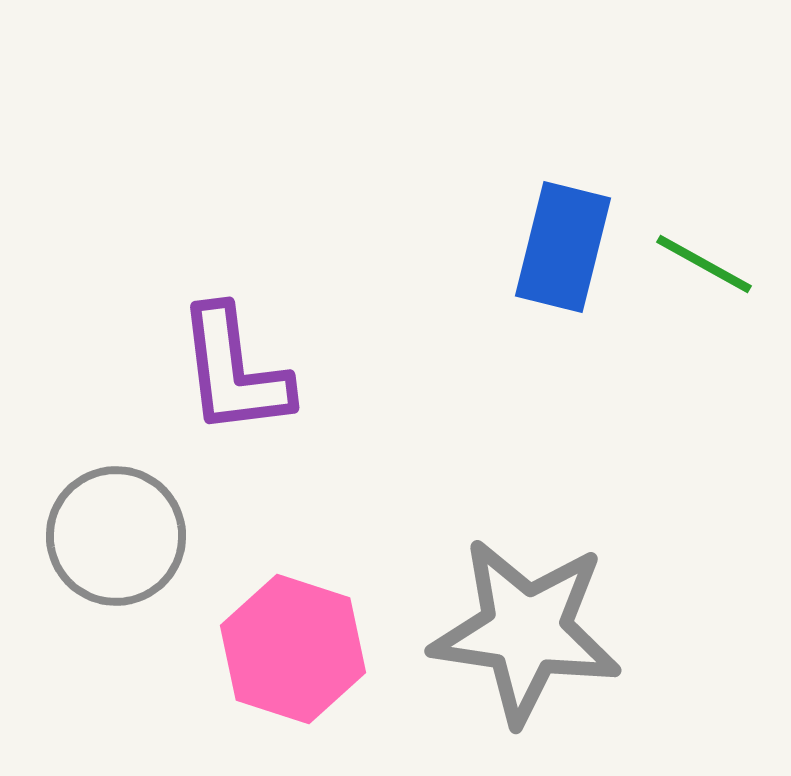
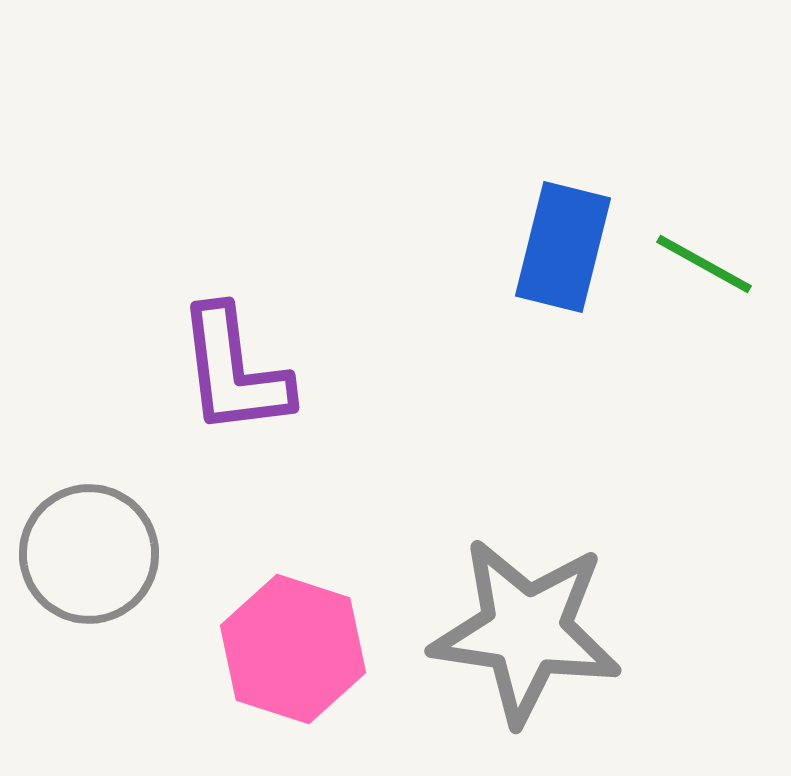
gray circle: moved 27 px left, 18 px down
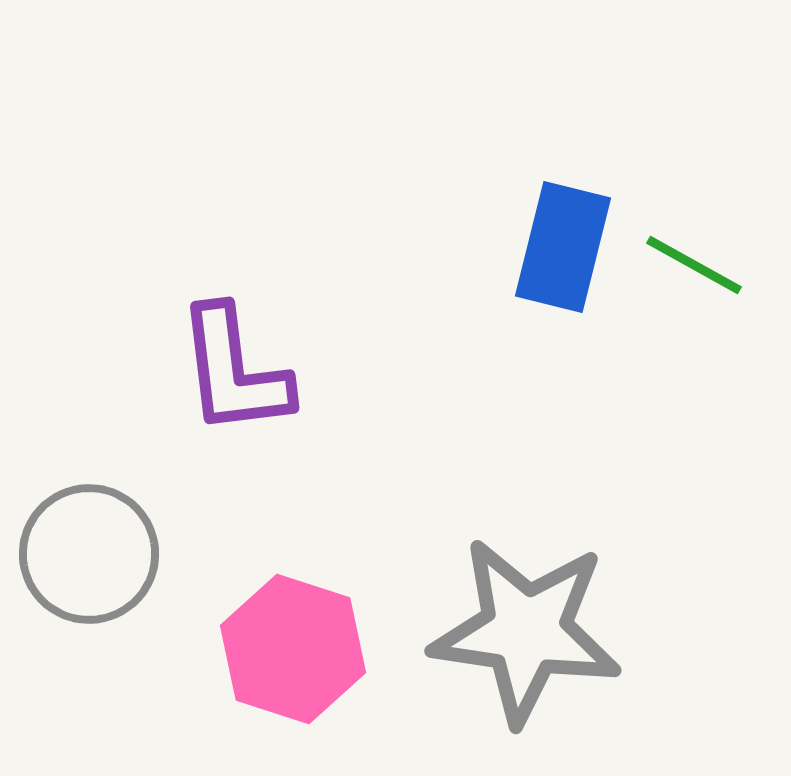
green line: moved 10 px left, 1 px down
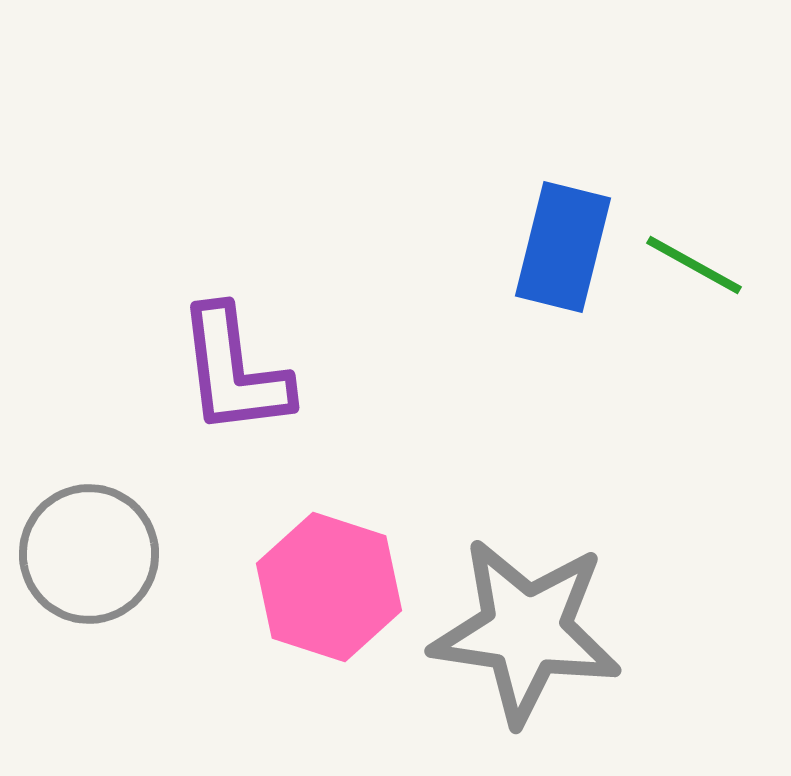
pink hexagon: moved 36 px right, 62 px up
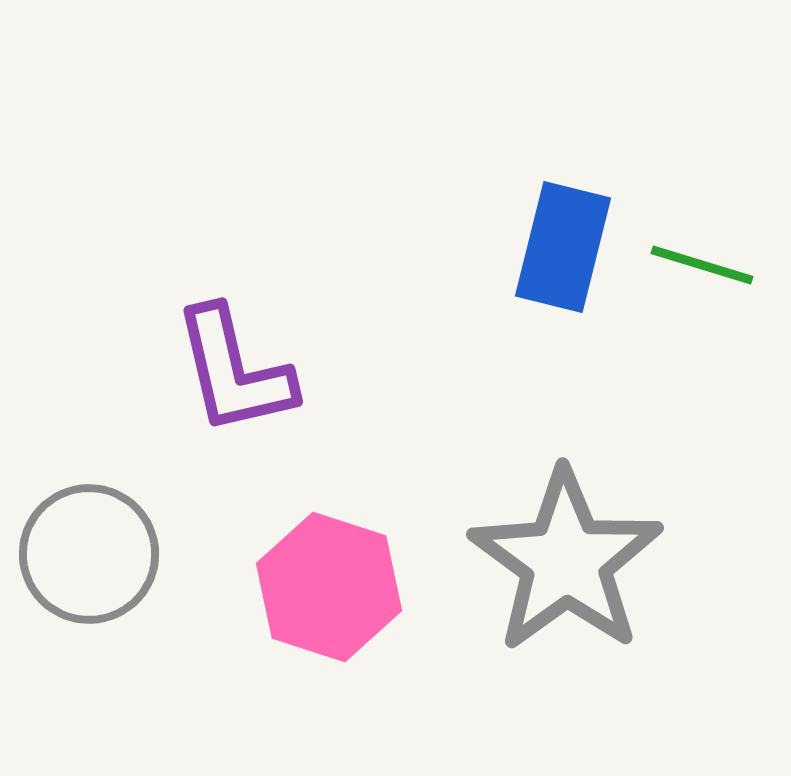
green line: moved 8 px right; rotated 12 degrees counterclockwise
purple L-shape: rotated 6 degrees counterclockwise
gray star: moved 40 px right, 70 px up; rotated 28 degrees clockwise
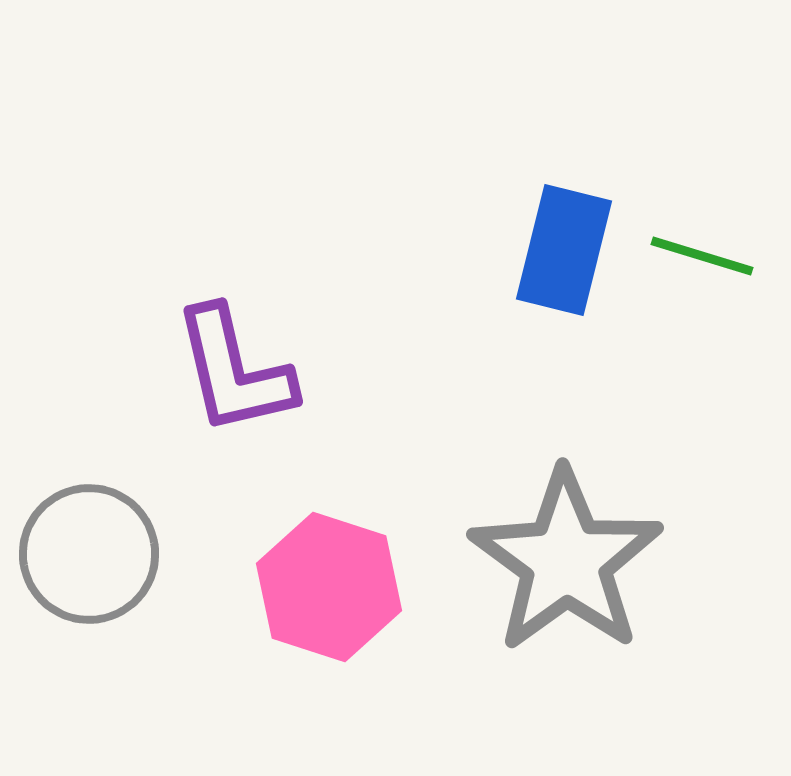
blue rectangle: moved 1 px right, 3 px down
green line: moved 9 px up
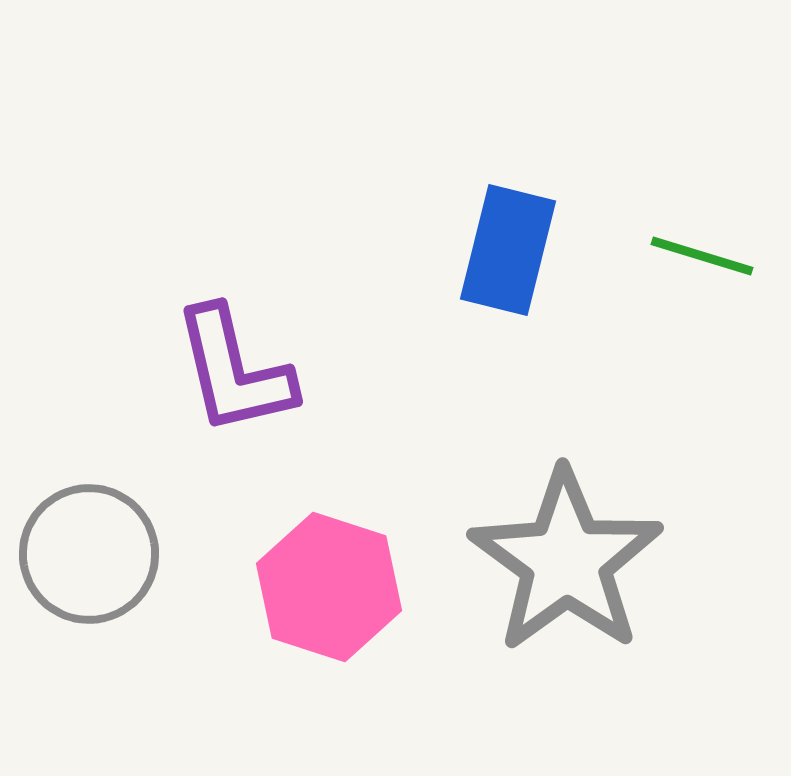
blue rectangle: moved 56 px left
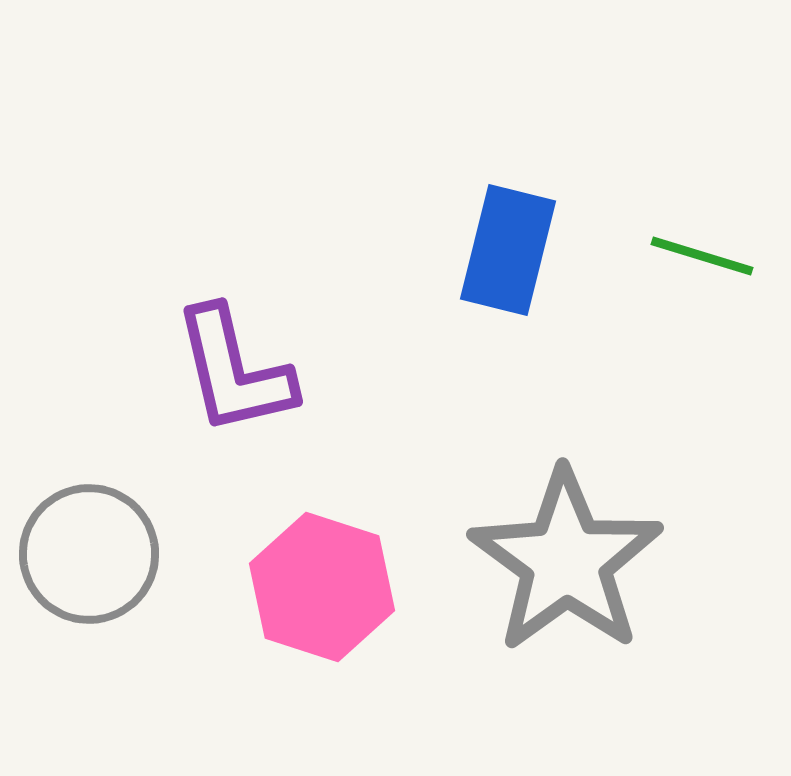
pink hexagon: moved 7 px left
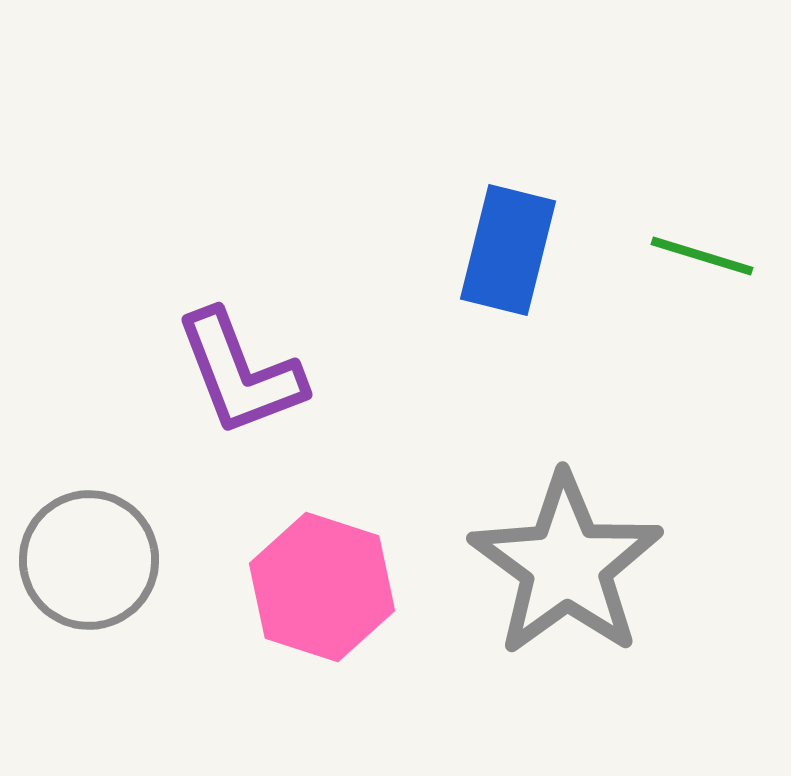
purple L-shape: moved 6 px right, 2 px down; rotated 8 degrees counterclockwise
gray circle: moved 6 px down
gray star: moved 4 px down
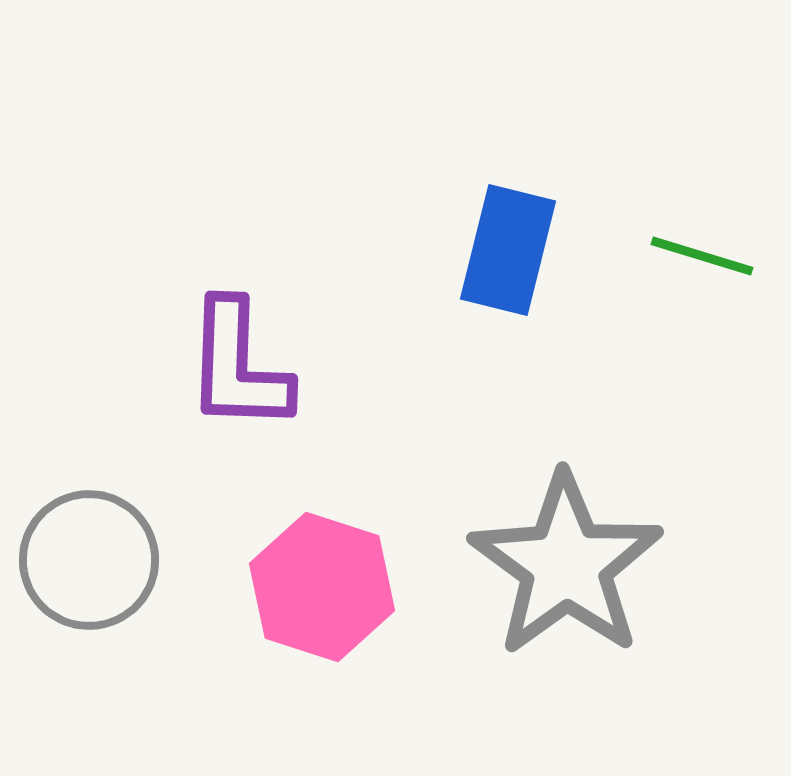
purple L-shape: moved 2 px left, 7 px up; rotated 23 degrees clockwise
